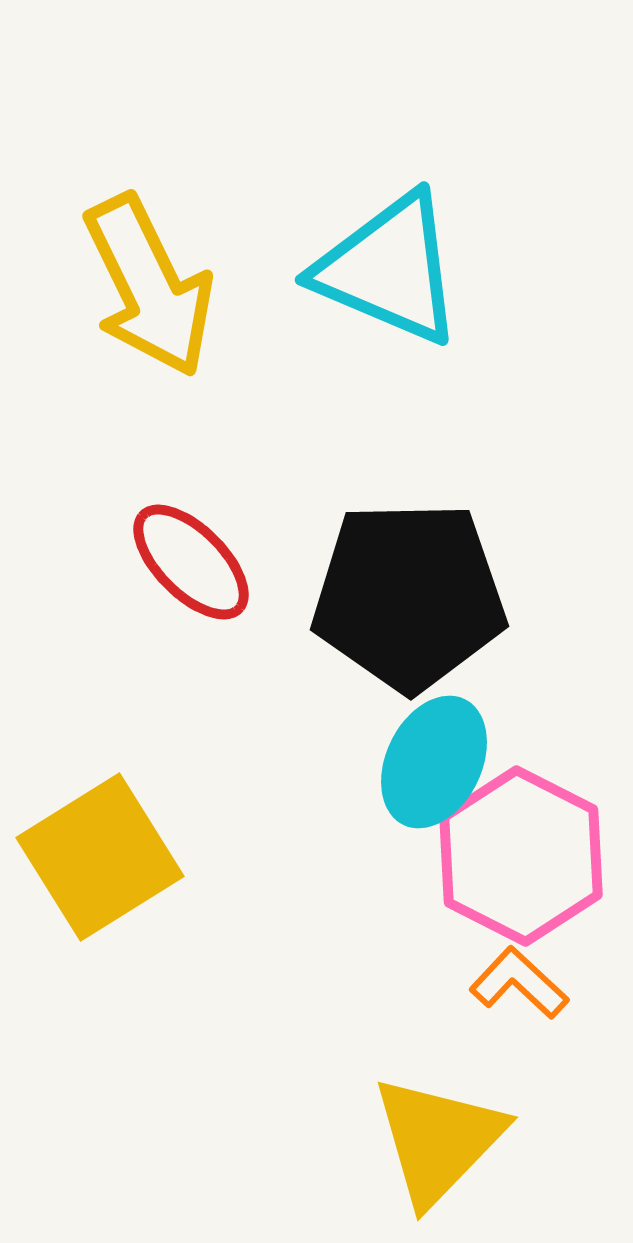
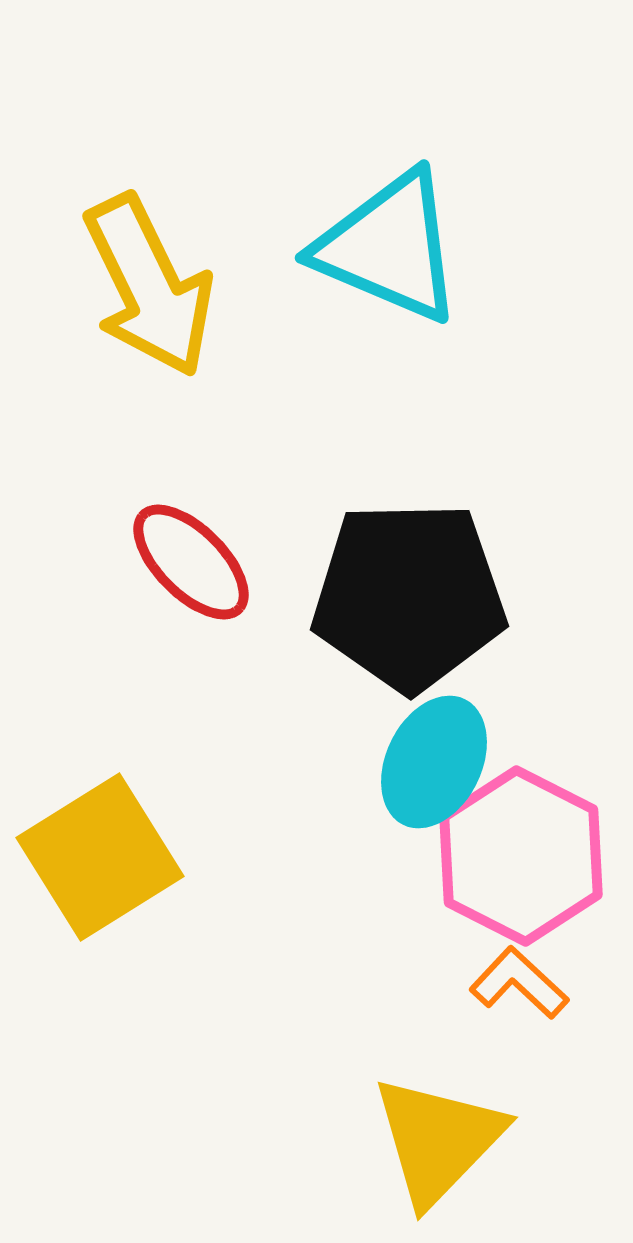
cyan triangle: moved 22 px up
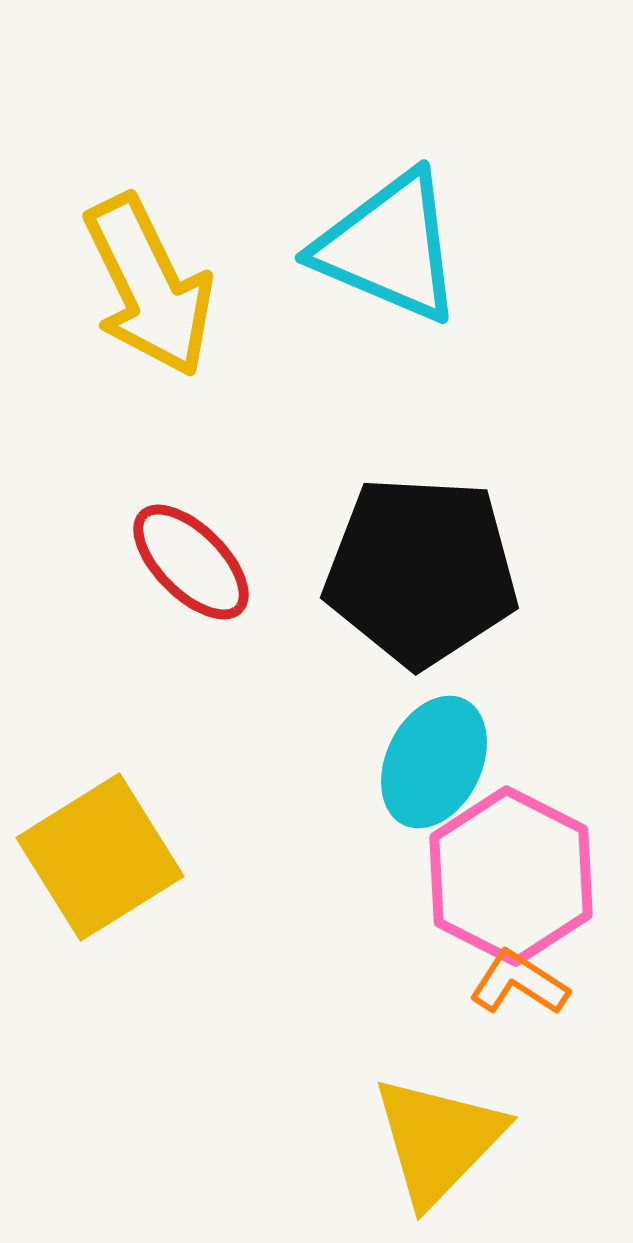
black pentagon: moved 12 px right, 25 px up; rotated 4 degrees clockwise
pink hexagon: moved 10 px left, 20 px down
orange L-shape: rotated 10 degrees counterclockwise
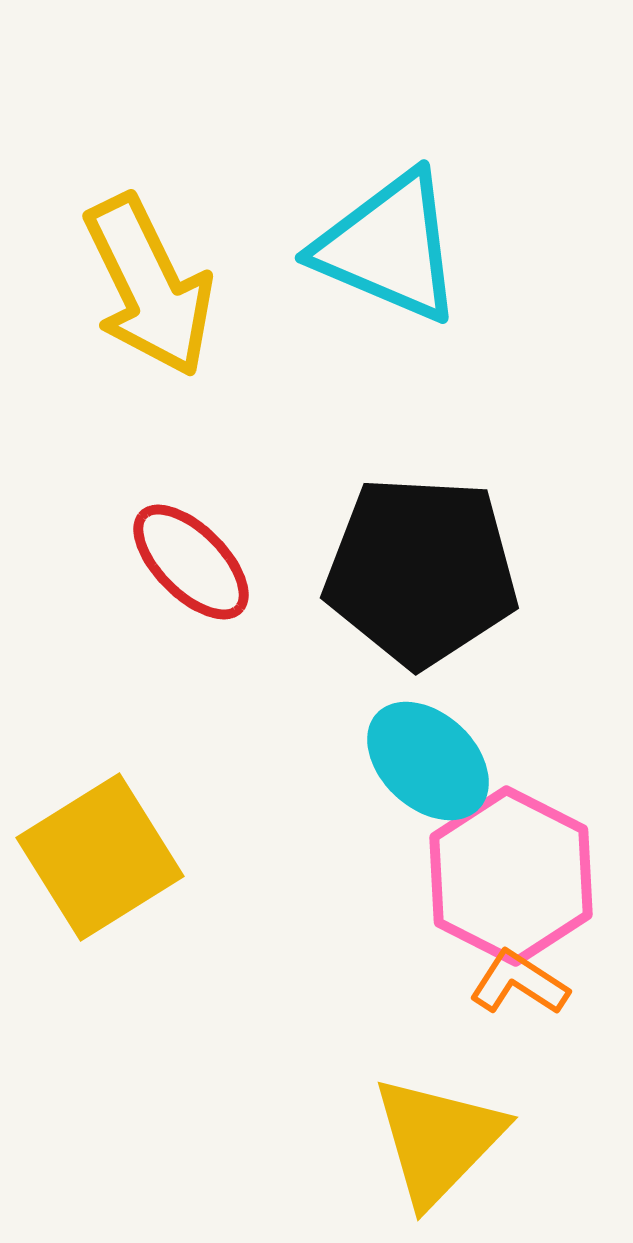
cyan ellipse: moved 6 px left, 1 px up; rotated 73 degrees counterclockwise
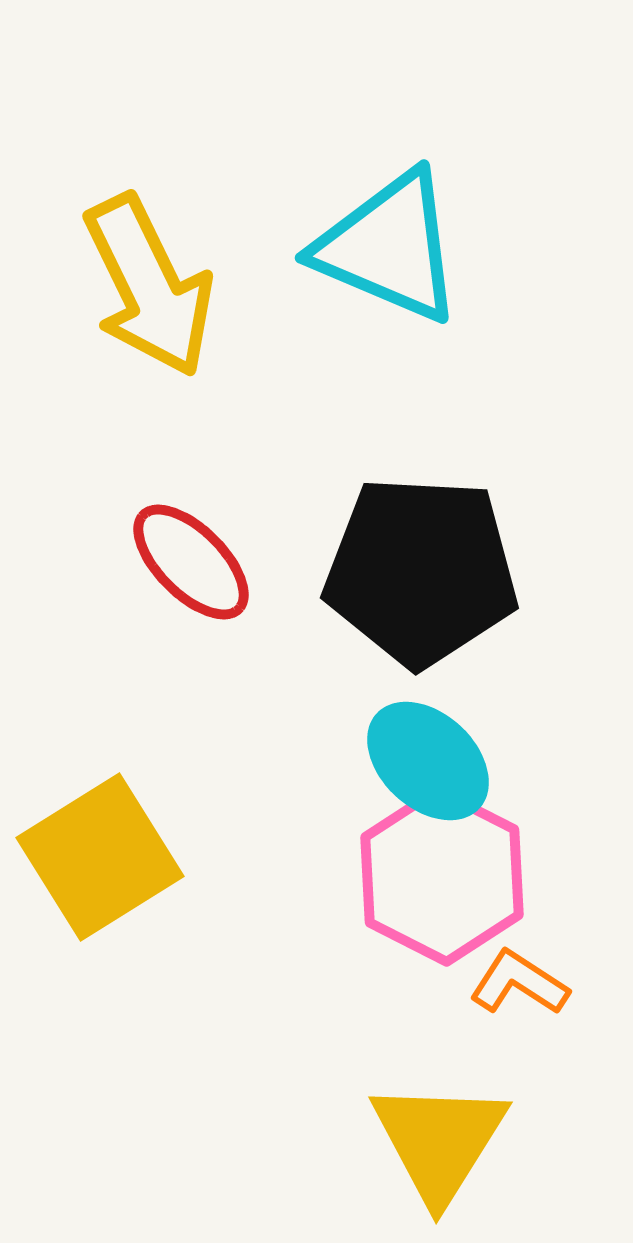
pink hexagon: moved 69 px left
yellow triangle: moved 1 px right, 1 px down; rotated 12 degrees counterclockwise
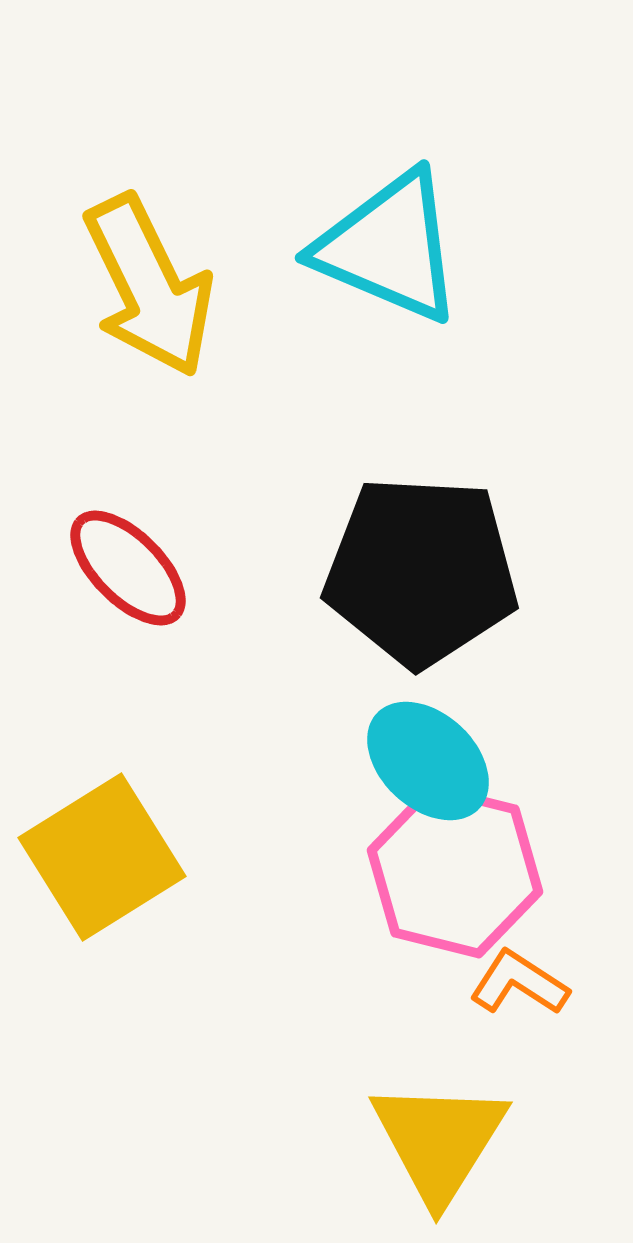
red ellipse: moved 63 px left, 6 px down
yellow square: moved 2 px right
pink hexagon: moved 13 px right, 5 px up; rotated 13 degrees counterclockwise
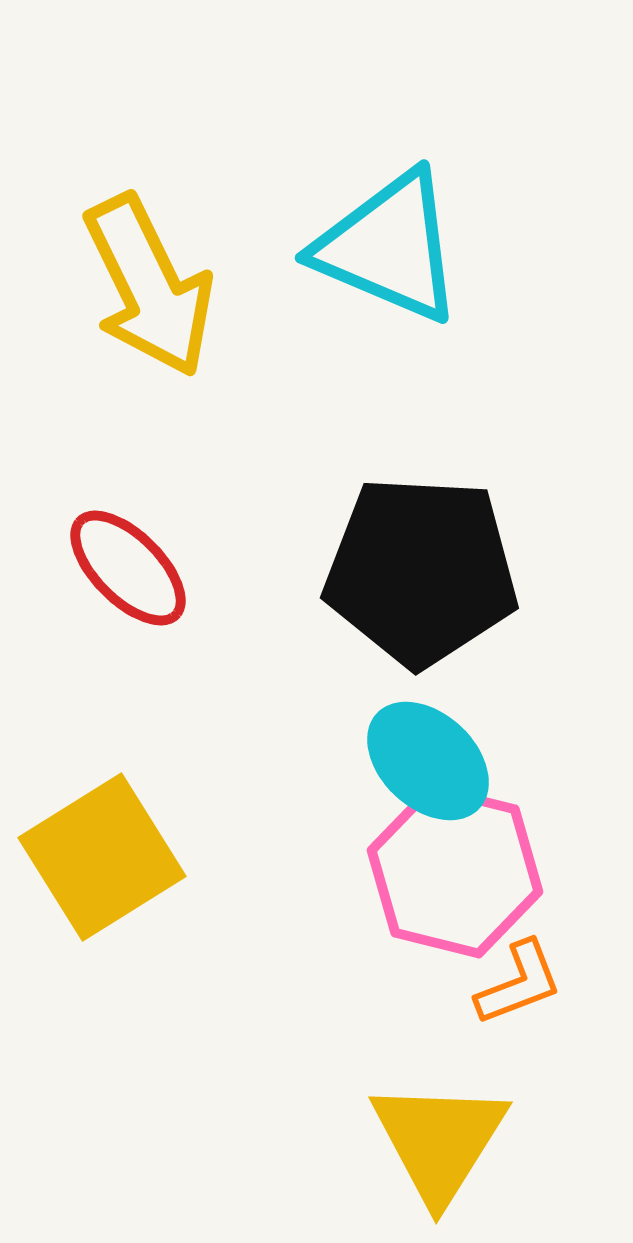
orange L-shape: rotated 126 degrees clockwise
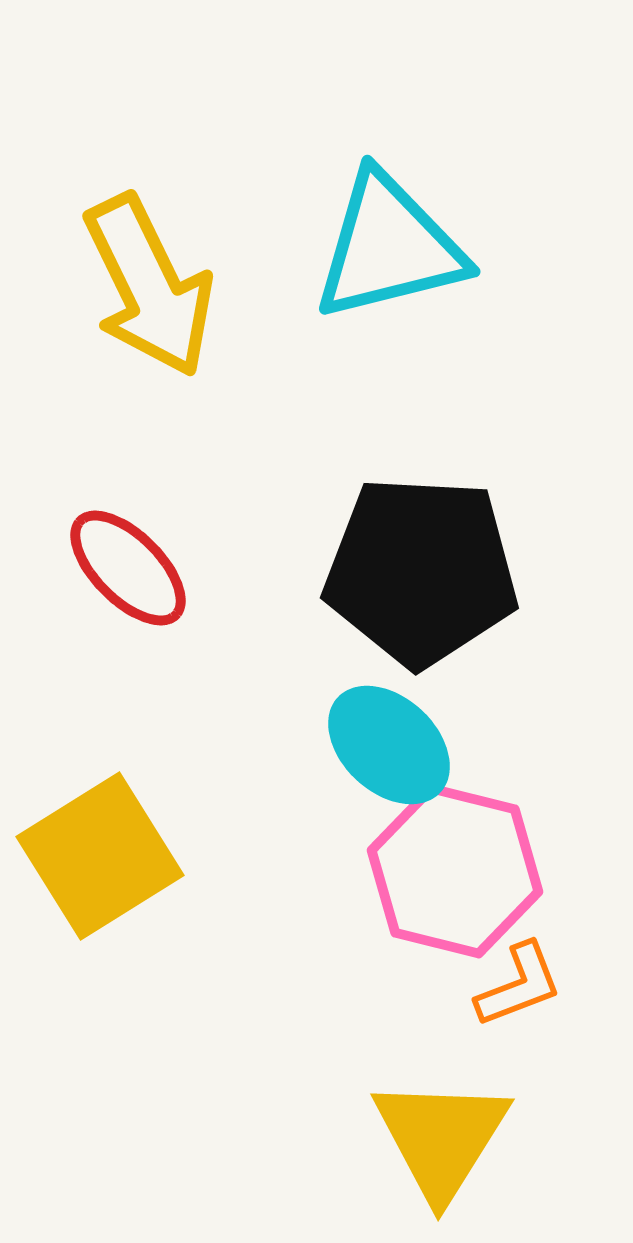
cyan triangle: rotated 37 degrees counterclockwise
cyan ellipse: moved 39 px left, 16 px up
yellow square: moved 2 px left, 1 px up
orange L-shape: moved 2 px down
yellow triangle: moved 2 px right, 3 px up
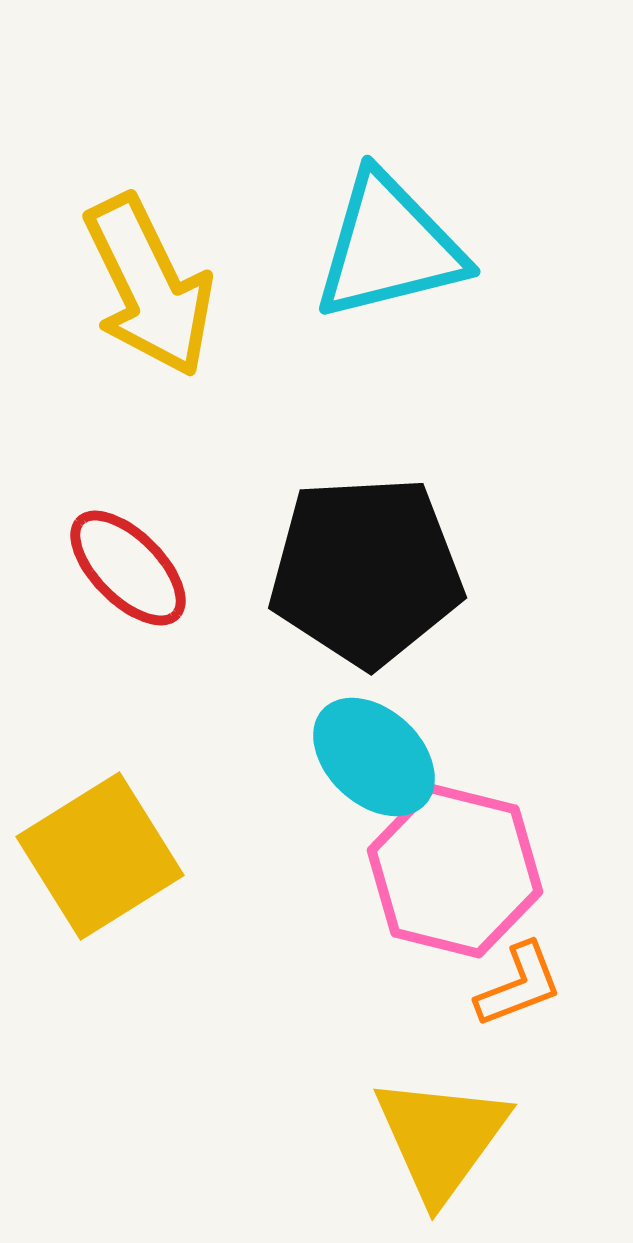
black pentagon: moved 55 px left; rotated 6 degrees counterclockwise
cyan ellipse: moved 15 px left, 12 px down
yellow triangle: rotated 4 degrees clockwise
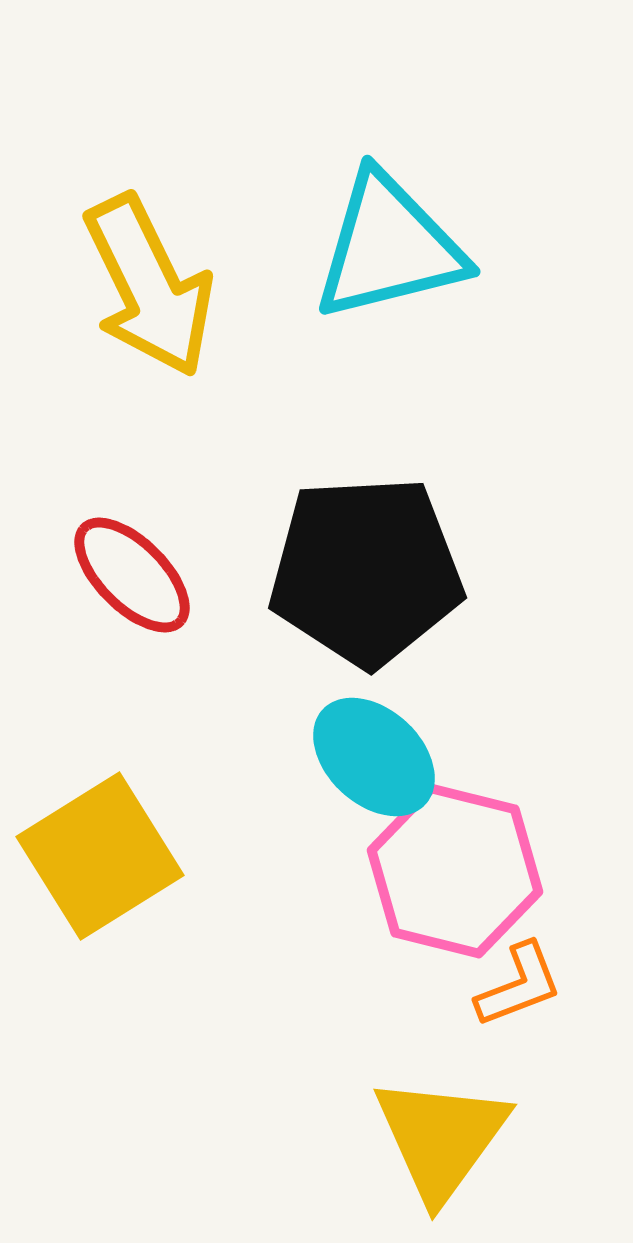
red ellipse: moved 4 px right, 7 px down
